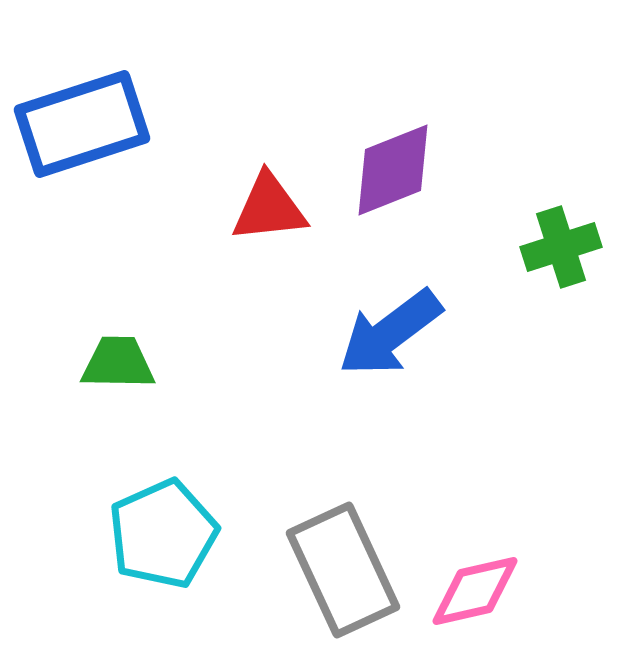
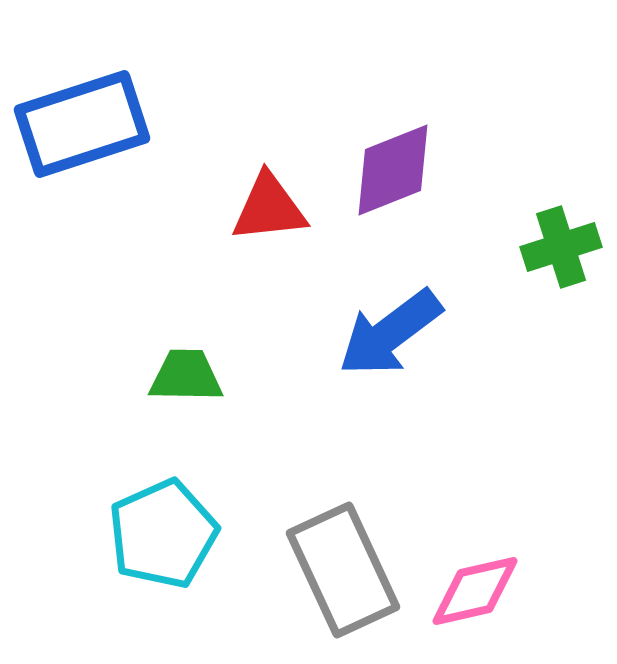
green trapezoid: moved 68 px right, 13 px down
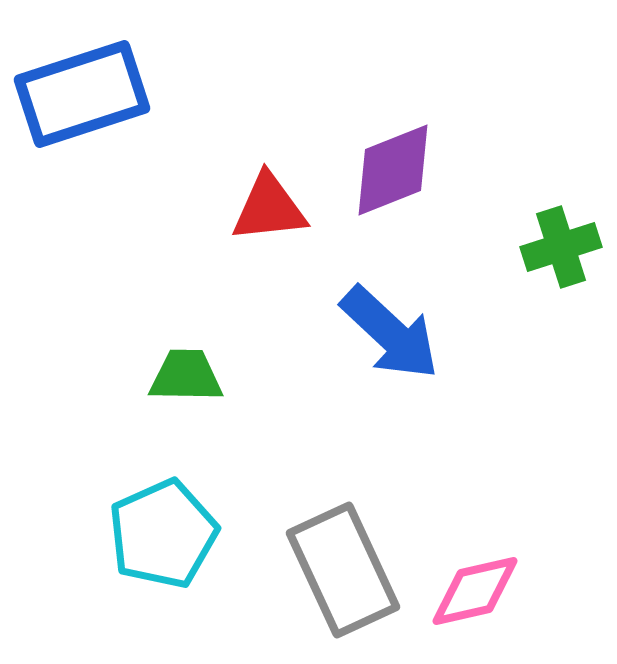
blue rectangle: moved 30 px up
blue arrow: rotated 100 degrees counterclockwise
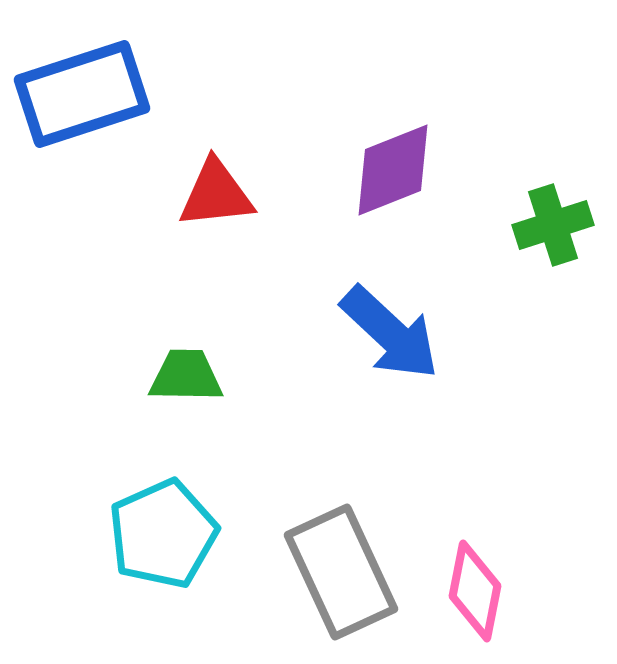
red triangle: moved 53 px left, 14 px up
green cross: moved 8 px left, 22 px up
gray rectangle: moved 2 px left, 2 px down
pink diamond: rotated 66 degrees counterclockwise
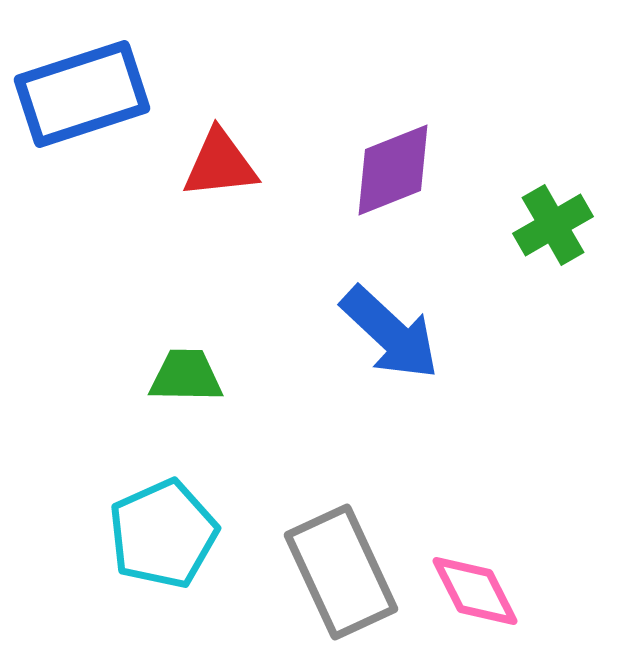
red triangle: moved 4 px right, 30 px up
green cross: rotated 12 degrees counterclockwise
pink diamond: rotated 38 degrees counterclockwise
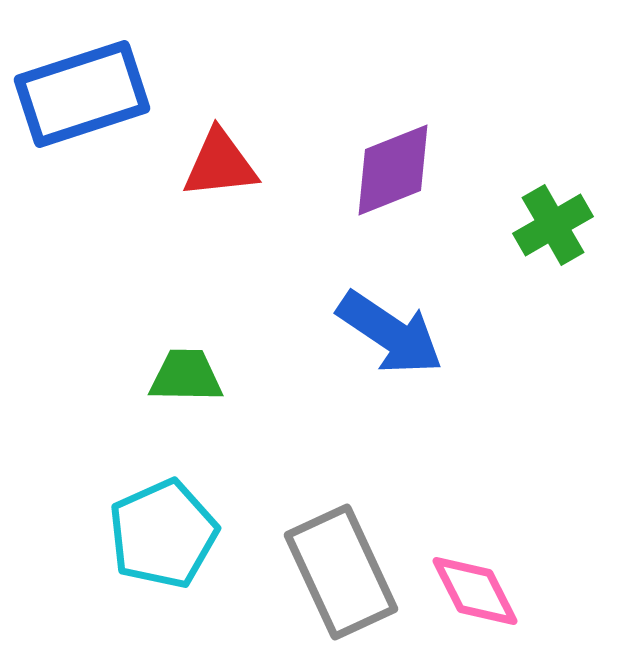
blue arrow: rotated 9 degrees counterclockwise
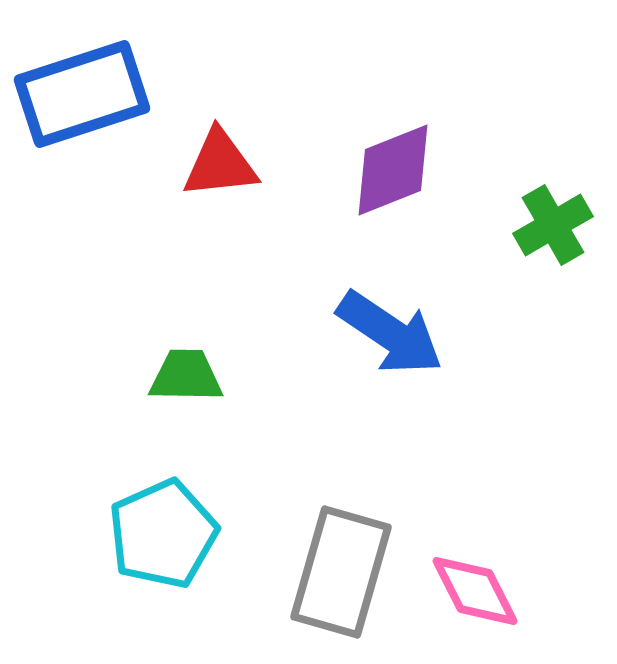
gray rectangle: rotated 41 degrees clockwise
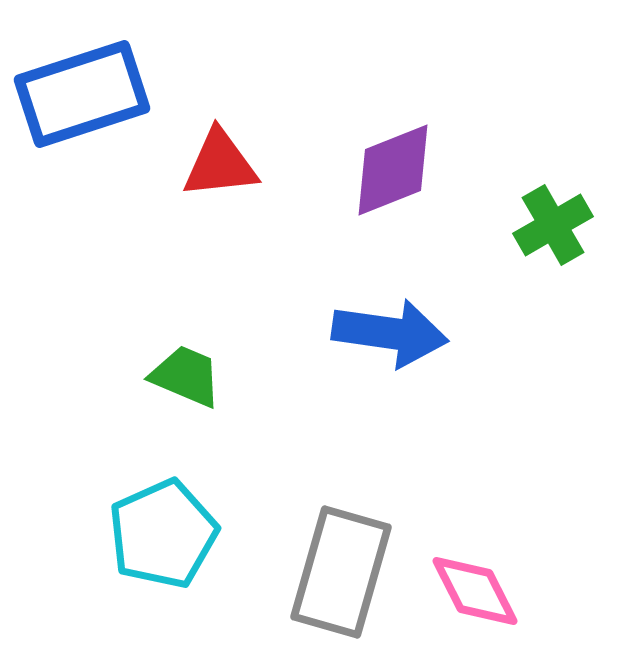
blue arrow: rotated 26 degrees counterclockwise
green trapezoid: rotated 22 degrees clockwise
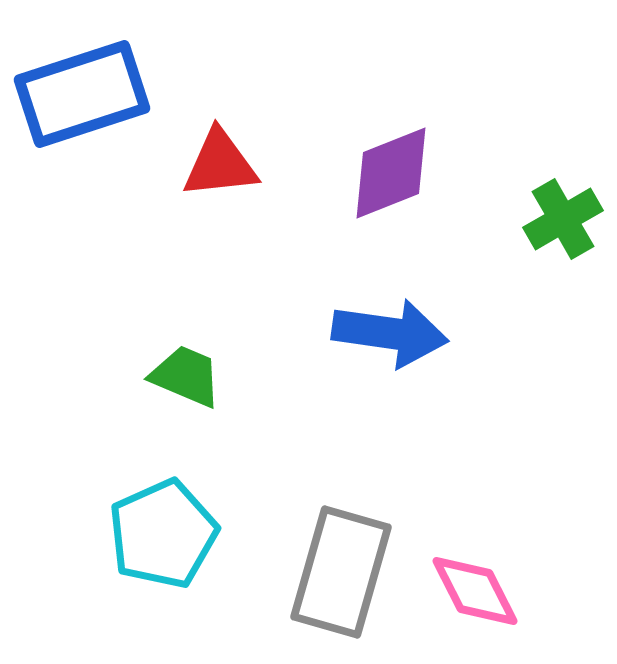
purple diamond: moved 2 px left, 3 px down
green cross: moved 10 px right, 6 px up
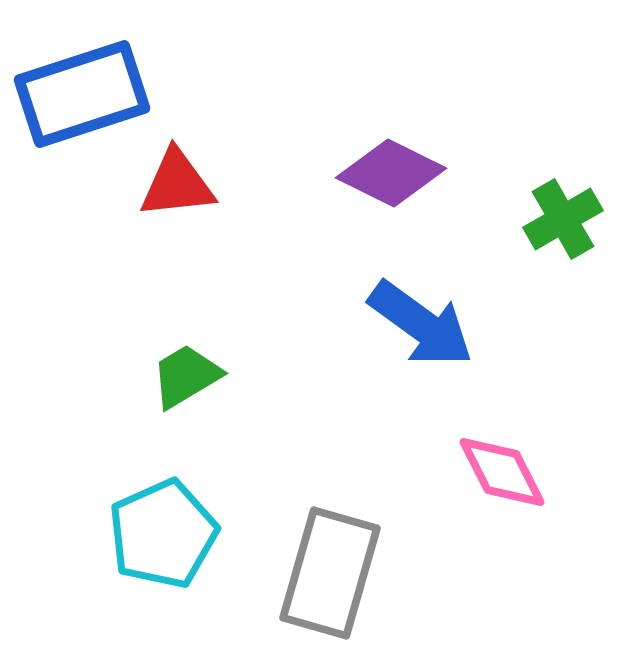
red triangle: moved 43 px left, 20 px down
purple diamond: rotated 48 degrees clockwise
blue arrow: moved 31 px right, 9 px up; rotated 28 degrees clockwise
green trapezoid: rotated 54 degrees counterclockwise
gray rectangle: moved 11 px left, 1 px down
pink diamond: moved 27 px right, 119 px up
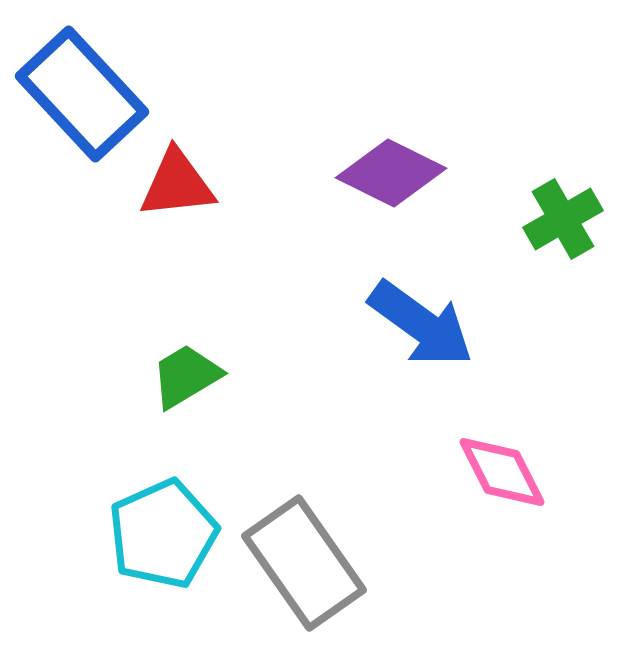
blue rectangle: rotated 65 degrees clockwise
gray rectangle: moved 26 px left, 10 px up; rotated 51 degrees counterclockwise
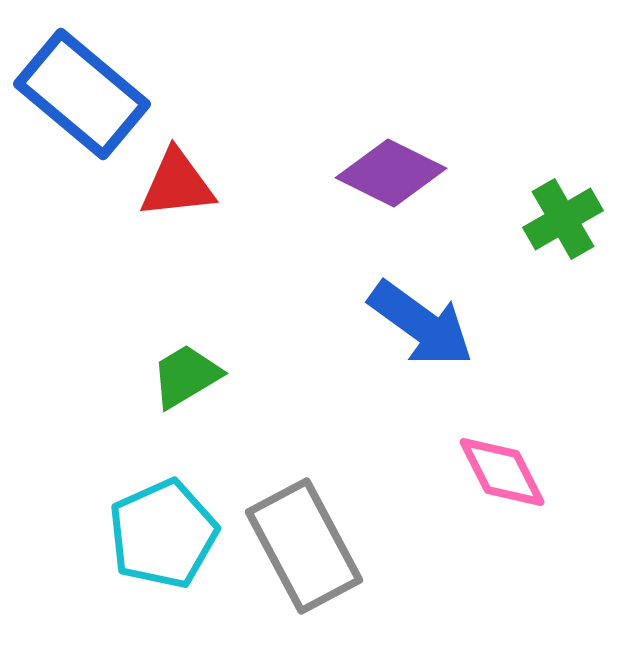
blue rectangle: rotated 7 degrees counterclockwise
gray rectangle: moved 17 px up; rotated 7 degrees clockwise
